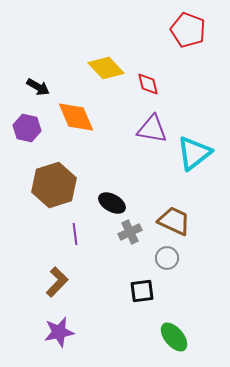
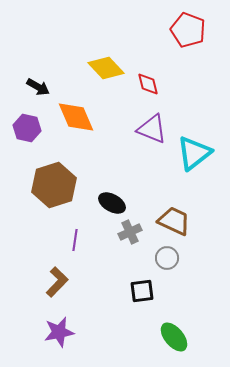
purple triangle: rotated 12 degrees clockwise
purple line: moved 6 px down; rotated 15 degrees clockwise
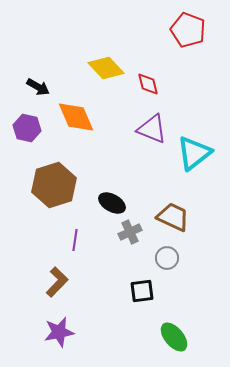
brown trapezoid: moved 1 px left, 4 px up
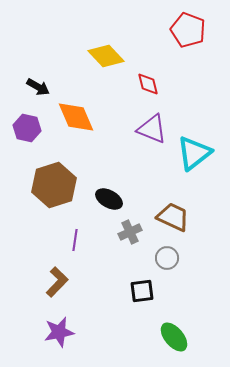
yellow diamond: moved 12 px up
black ellipse: moved 3 px left, 4 px up
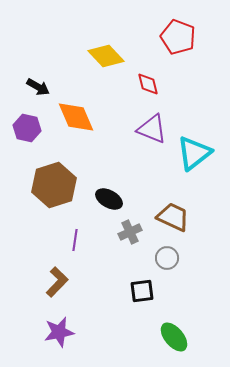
red pentagon: moved 10 px left, 7 px down
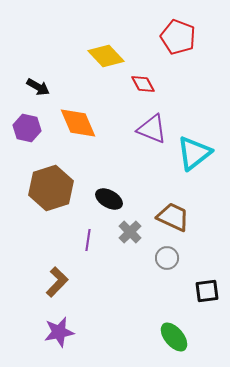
red diamond: moved 5 px left; rotated 15 degrees counterclockwise
orange diamond: moved 2 px right, 6 px down
brown hexagon: moved 3 px left, 3 px down
gray cross: rotated 20 degrees counterclockwise
purple line: moved 13 px right
black square: moved 65 px right
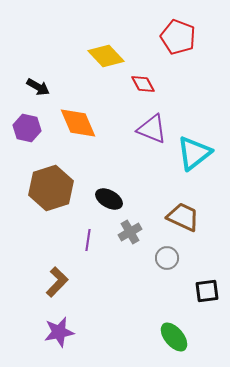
brown trapezoid: moved 10 px right
gray cross: rotated 15 degrees clockwise
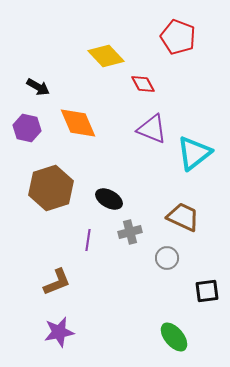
gray cross: rotated 15 degrees clockwise
brown L-shape: rotated 24 degrees clockwise
